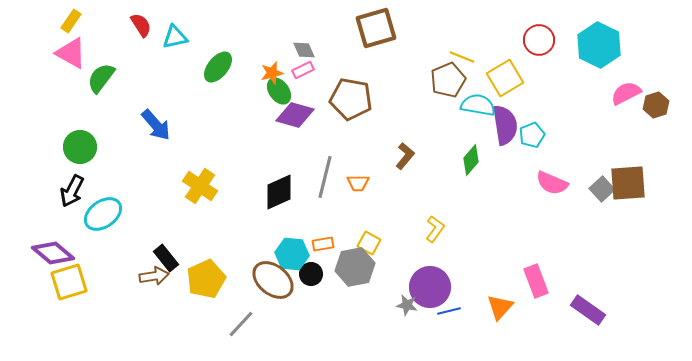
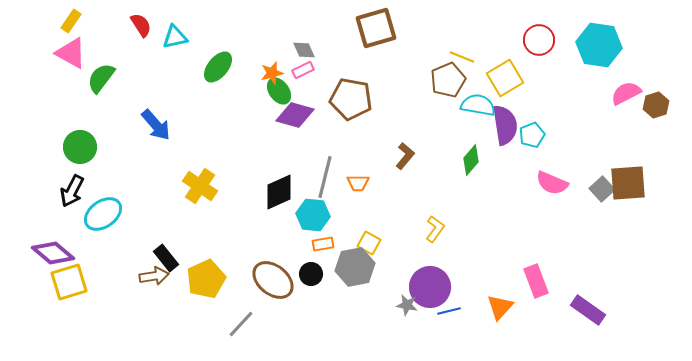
cyan hexagon at (599, 45): rotated 18 degrees counterclockwise
cyan hexagon at (292, 254): moved 21 px right, 39 px up
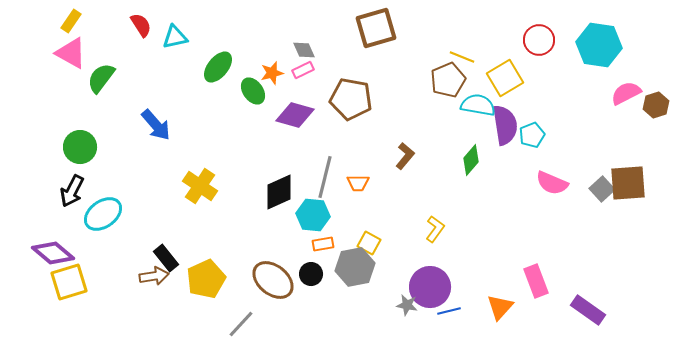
green ellipse at (279, 91): moved 26 px left
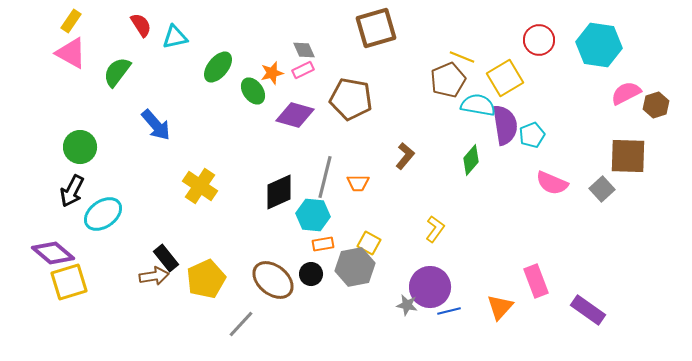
green semicircle at (101, 78): moved 16 px right, 6 px up
brown square at (628, 183): moved 27 px up; rotated 6 degrees clockwise
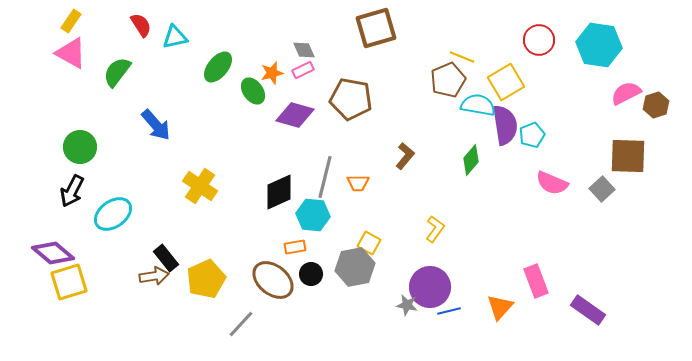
yellow square at (505, 78): moved 1 px right, 4 px down
cyan ellipse at (103, 214): moved 10 px right
orange rectangle at (323, 244): moved 28 px left, 3 px down
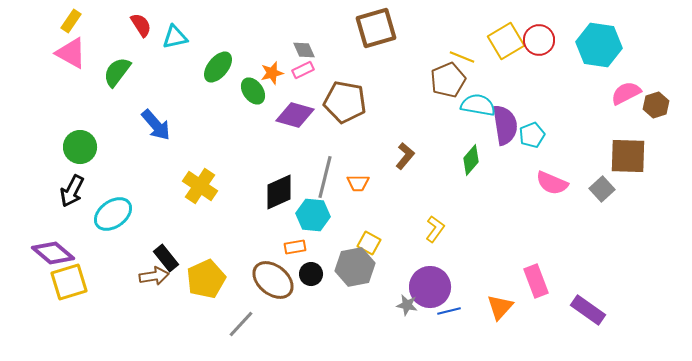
yellow square at (506, 82): moved 41 px up
brown pentagon at (351, 99): moved 6 px left, 3 px down
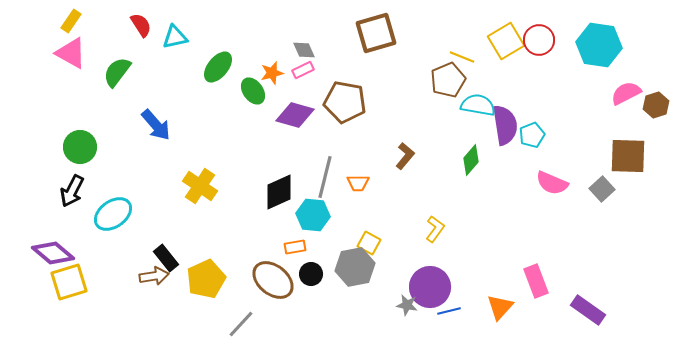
brown square at (376, 28): moved 5 px down
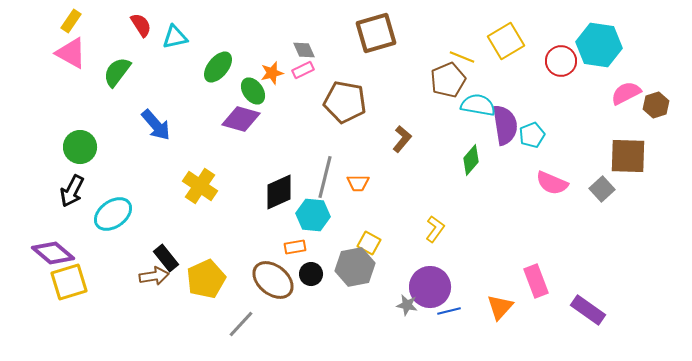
red circle at (539, 40): moved 22 px right, 21 px down
purple diamond at (295, 115): moved 54 px left, 4 px down
brown L-shape at (405, 156): moved 3 px left, 17 px up
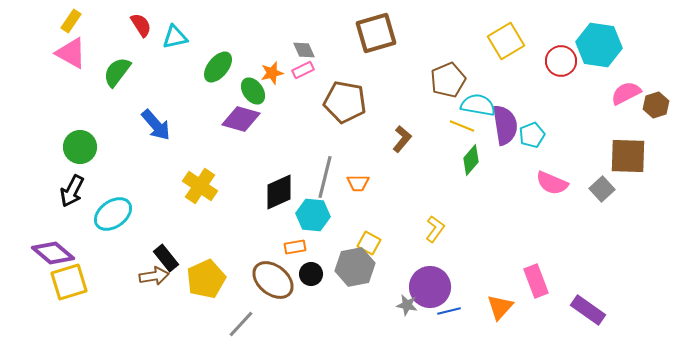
yellow line at (462, 57): moved 69 px down
